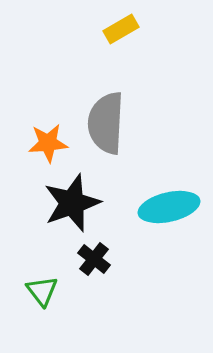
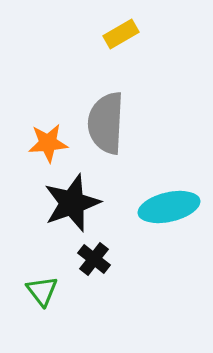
yellow rectangle: moved 5 px down
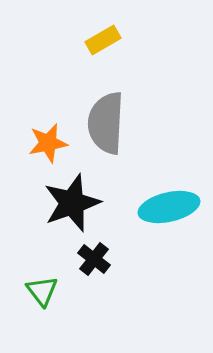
yellow rectangle: moved 18 px left, 6 px down
orange star: rotated 6 degrees counterclockwise
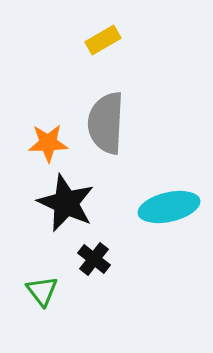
orange star: rotated 9 degrees clockwise
black star: moved 6 px left; rotated 28 degrees counterclockwise
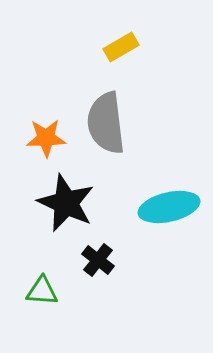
yellow rectangle: moved 18 px right, 7 px down
gray semicircle: rotated 10 degrees counterclockwise
orange star: moved 2 px left, 5 px up
black cross: moved 4 px right, 1 px down
green triangle: rotated 48 degrees counterclockwise
